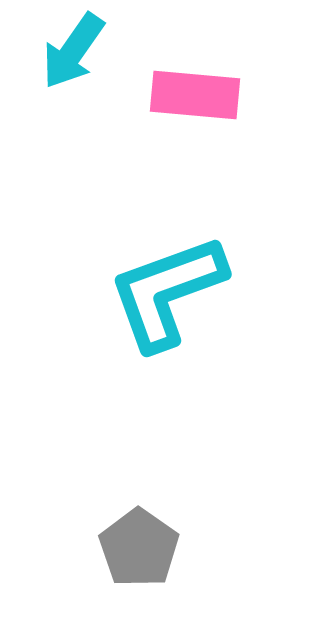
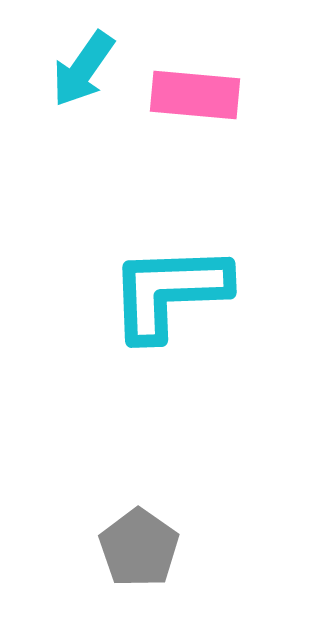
cyan arrow: moved 10 px right, 18 px down
cyan L-shape: moved 2 px right; rotated 18 degrees clockwise
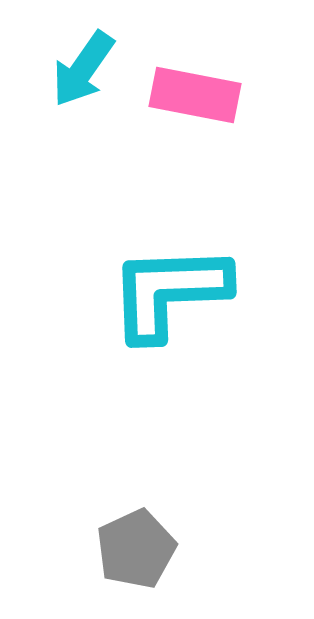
pink rectangle: rotated 6 degrees clockwise
gray pentagon: moved 3 px left, 1 px down; rotated 12 degrees clockwise
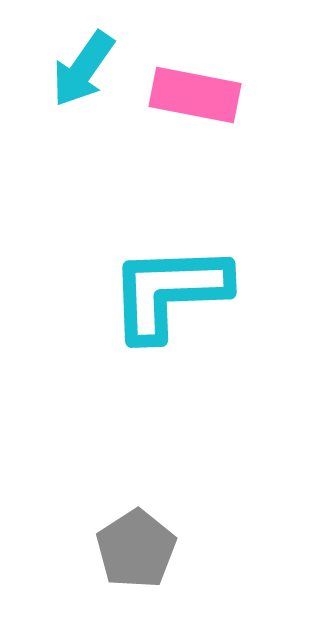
gray pentagon: rotated 8 degrees counterclockwise
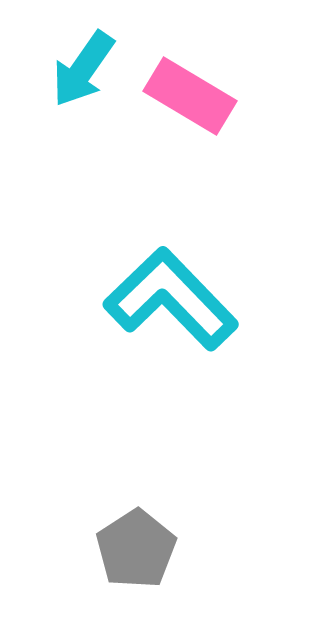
pink rectangle: moved 5 px left, 1 px down; rotated 20 degrees clockwise
cyan L-shape: moved 2 px right, 7 px down; rotated 48 degrees clockwise
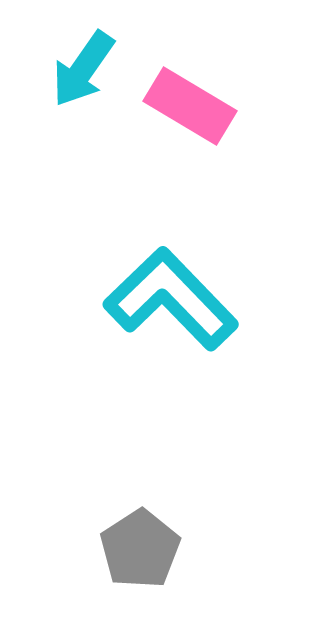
pink rectangle: moved 10 px down
gray pentagon: moved 4 px right
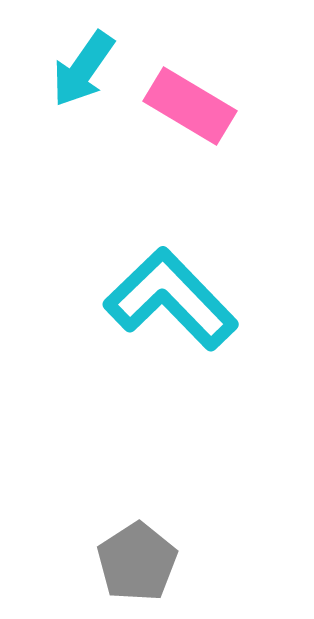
gray pentagon: moved 3 px left, 13 px down
